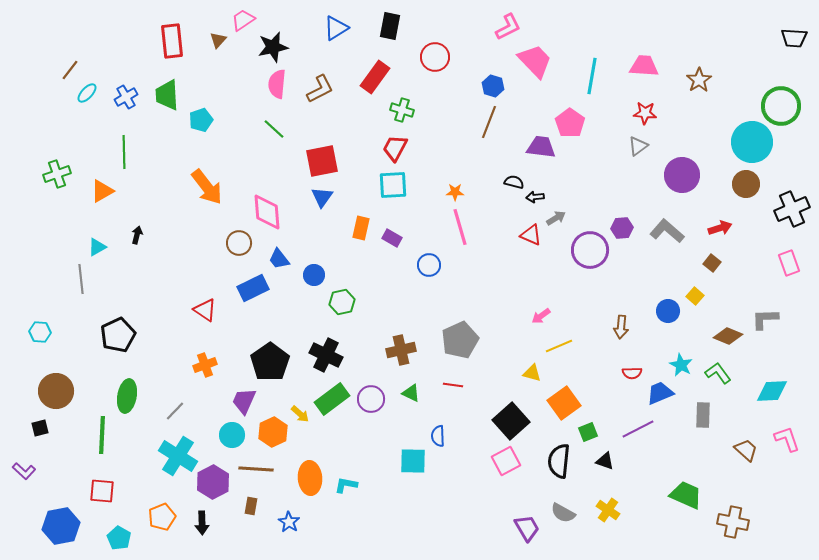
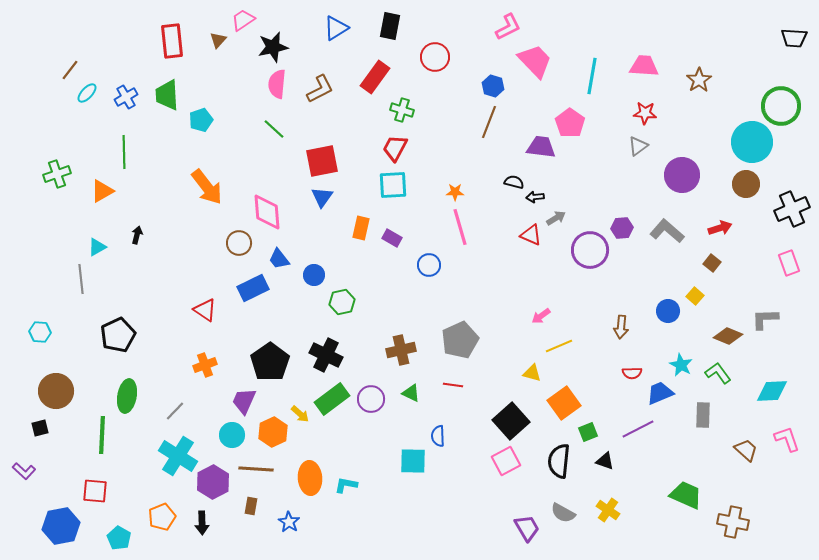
red square at (102, 491): moved 7 px left
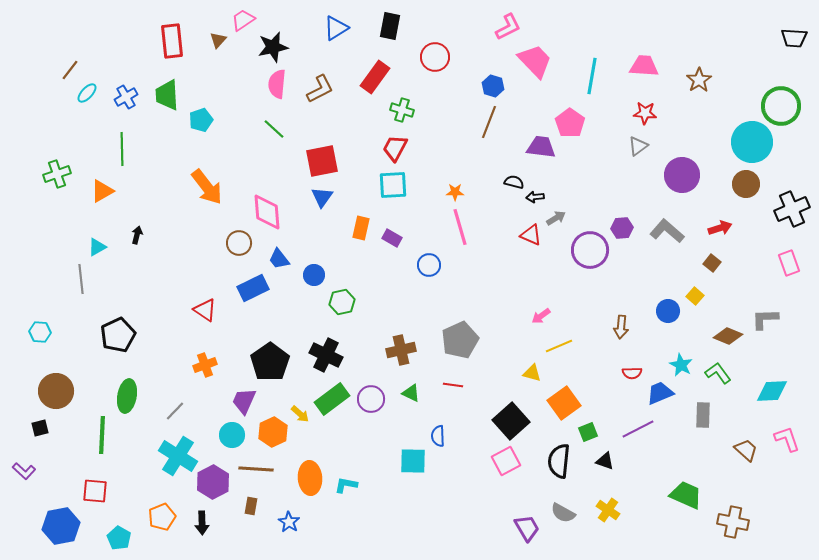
green line at (124, 152): moved 2 px left, 3 px up
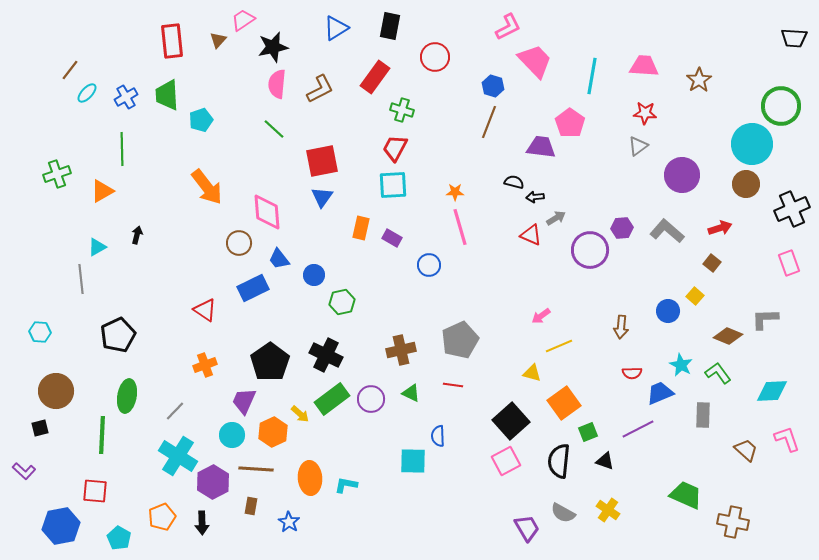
cyan circle at (752, 142): moved 2 px down
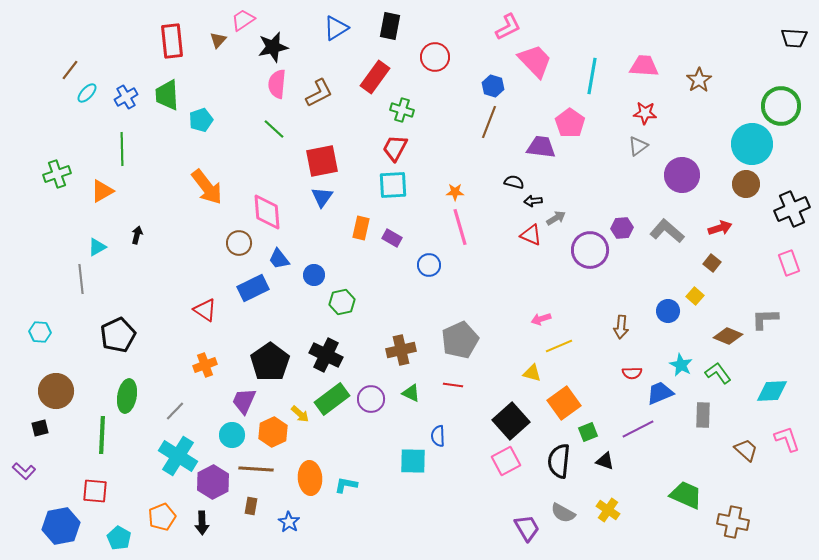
brown L-shape at (320, 89): moved 1 px left, 4 px down
black arrow at (535, 197): moved 2 px left, 4 px down
pink arrow at (541, 316): moved 3 px down; rotated 18 degrees clockwise
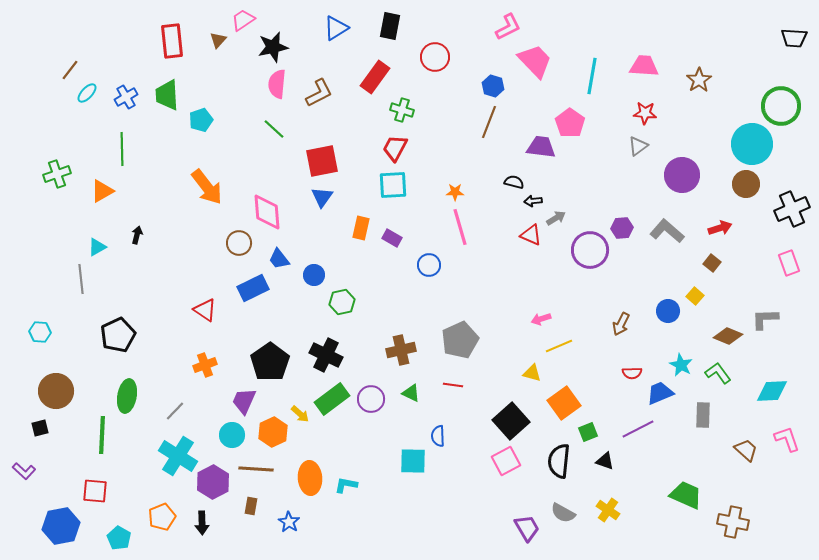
brown arrow at (621, 327): moved 3 px up; rotated 20 degrees clockwise
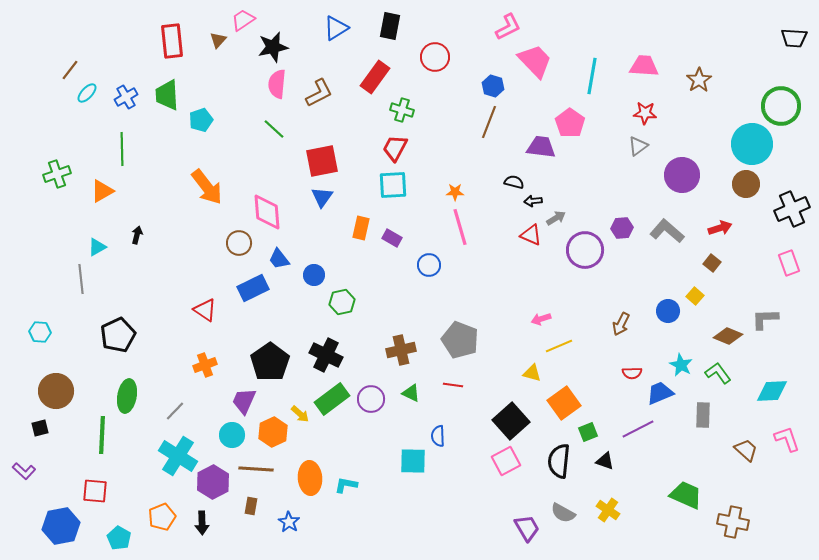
purple circle at (590, 250): moved 5 px left
gray pentagon at (460, 340): rotated 27 degrees counterclockwise
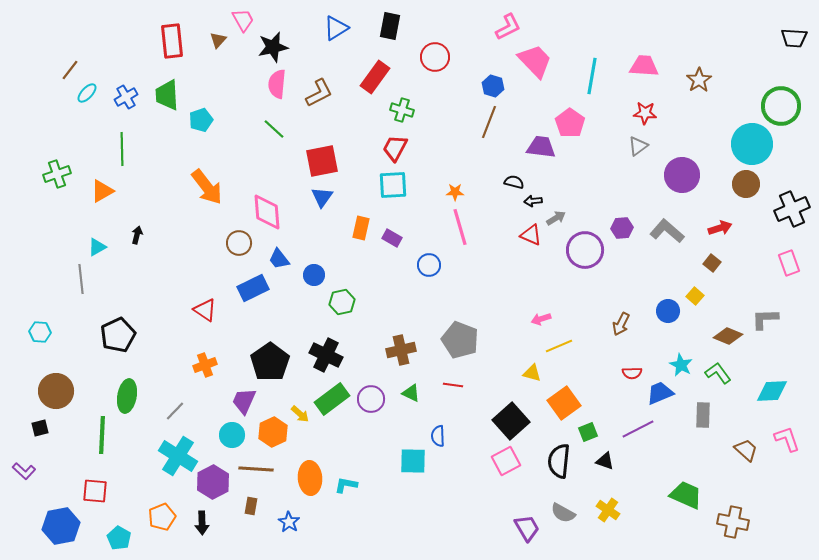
pink trapezoid at (243, 20): rotated 95 degrees clockwise
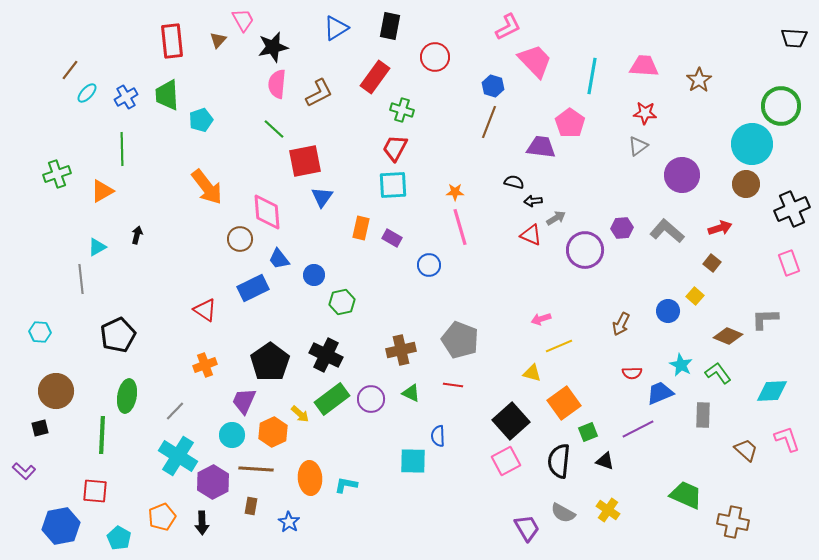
red square at (322, 161): moved 17 px left
brown circle at (239, 243): moved 1 px right, 4 px up
